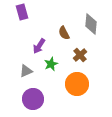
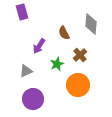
green star: moved 6 px right
orange circle: moved 1 px right, 1 px down
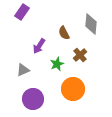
purple rectangle: rotated 49 degrees clockwise
gray triangle: moved 3 px left, 1 px up
orange circle: moved 5 px left, 4 px down
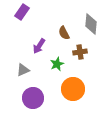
brown cross: moved 3 px up; rotated 32 degrees clockwise
purple circle: moved 1 px up
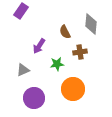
purple rectangle: moved 1 px left, 1 px up
brown semicircle: moved 1 px right, 1 px up
green star: rotated 16 degrees clockwise
purple circle: moved 1 px right
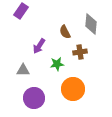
gray triangle: rotated 24 degrees clockwise
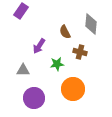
brown cross: rotated 24 degrees clockwise
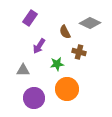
purple rectangle: moved 9 px right, 7 px down
gray diamond: moved 1 px left, 1 px up; rotated 70 degrees counterclockwise
brown cross: moved 1 px left
orange circle: moved 6 px left
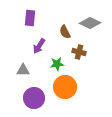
purple rectangle: rotated 28 degrees counterclockwise
orange circle: moved 2 px left, 2 px up
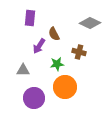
brown semicircle: moved 11 px left, 2 px down
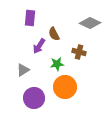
gray triangle: rotated 32 degrees counterclockwise
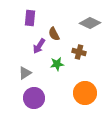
gray triangle: moved 2 px right, 3 px down
orange circle: moved 20 px right, 6 px down
